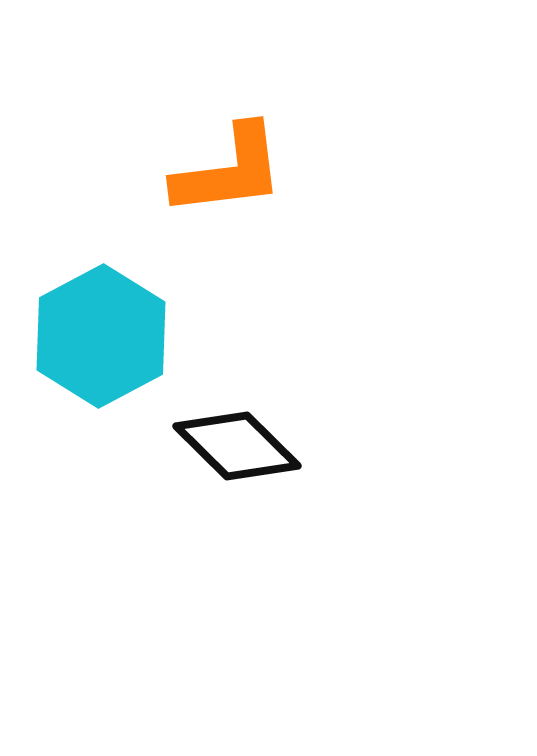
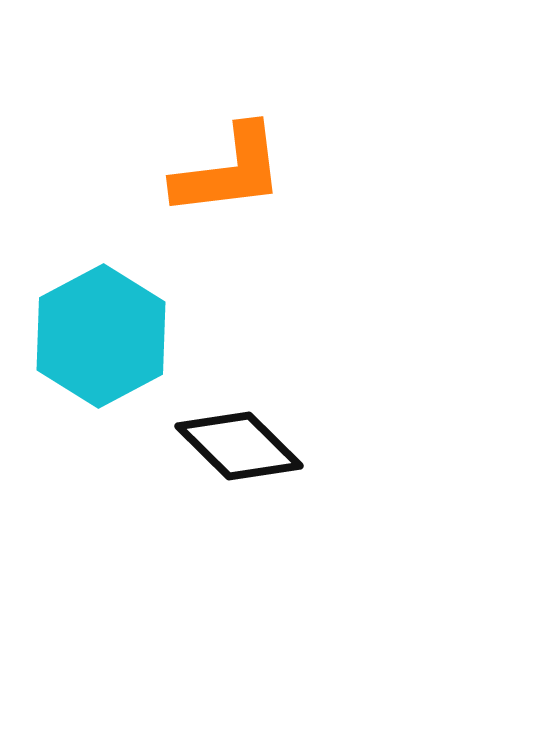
black diamond: moved 2 px right
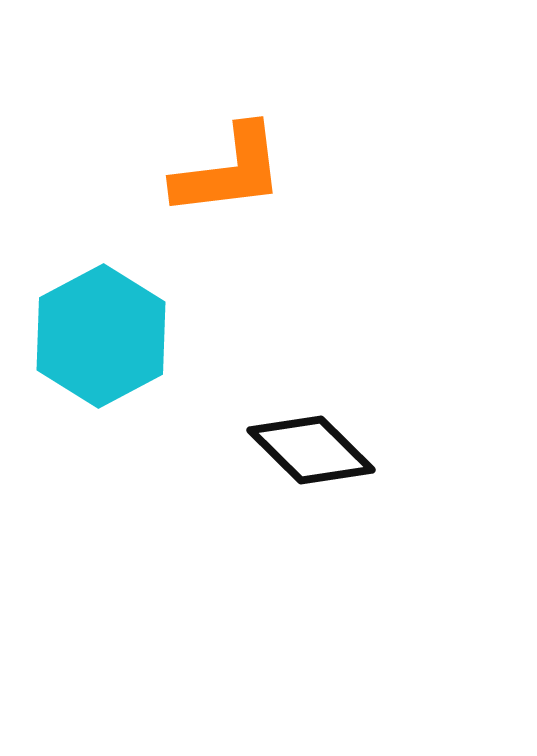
black diamond: moved 72 px right, 4 px down
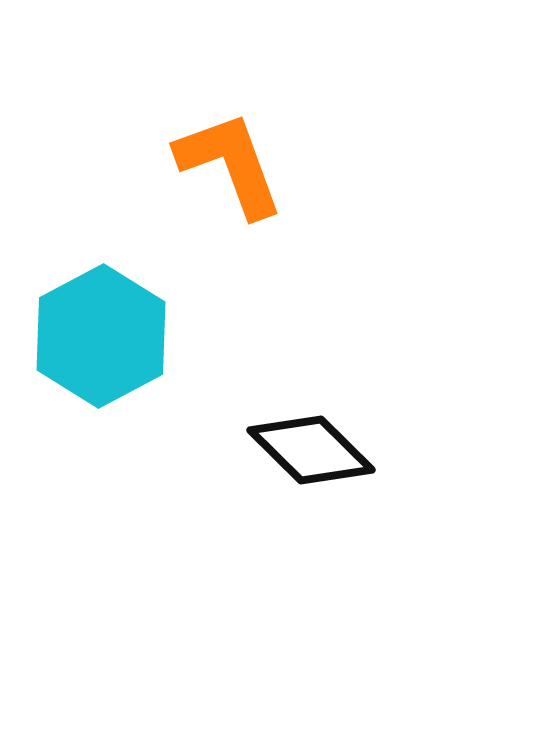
orange L-shape: moved 1 px right, 7 px up; rotated 103 degrees counterclockwise
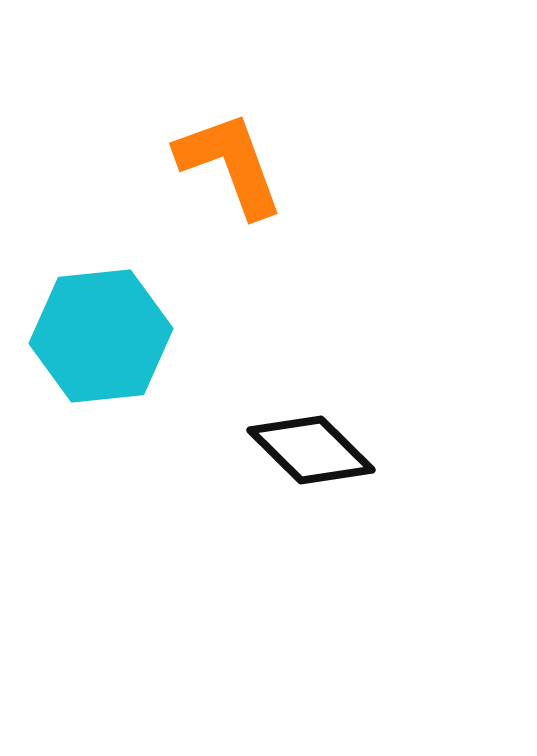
cyan hexagon: rotated 22 degrees clockwise
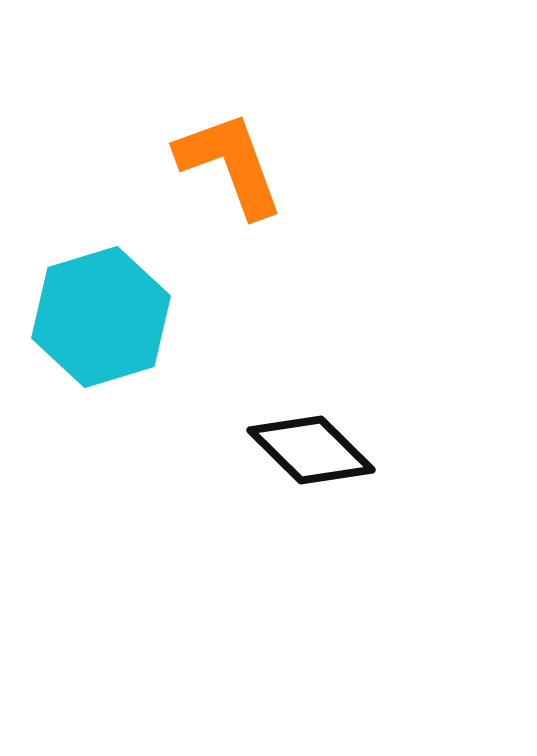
cyan hexagon: moved 19 px up; rotated 11 degrees counterclockwise
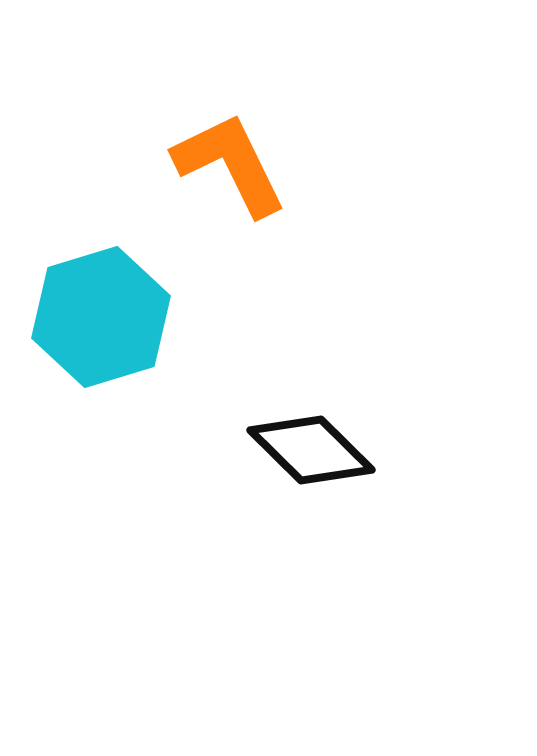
orange L-shape: rotated 6 degrees counterclockwise
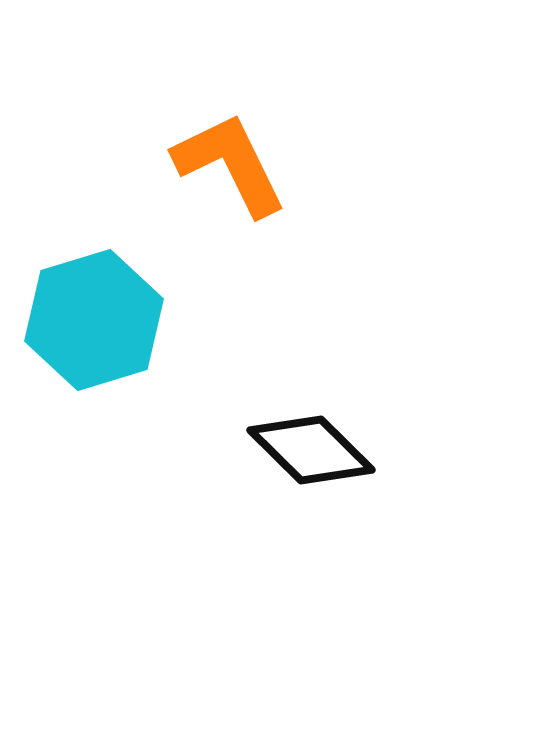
cyan hexagon: moved 7 px left, 3 px down
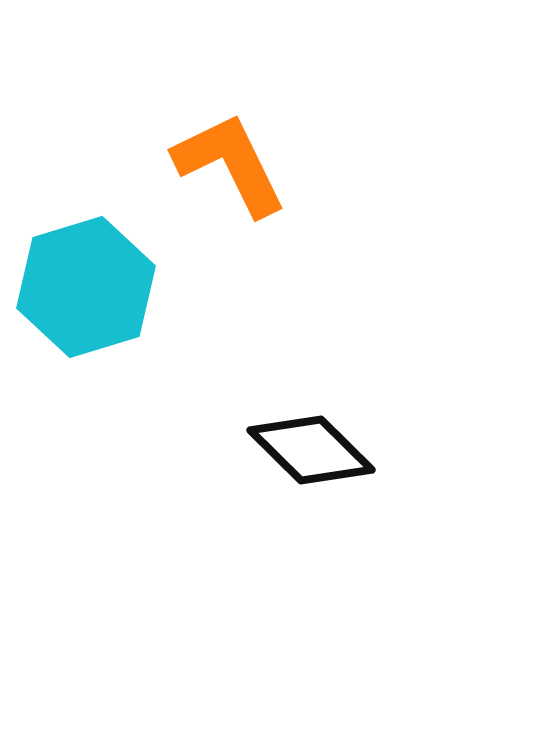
cyan hexagon: moved 8 px left, 33 px up
